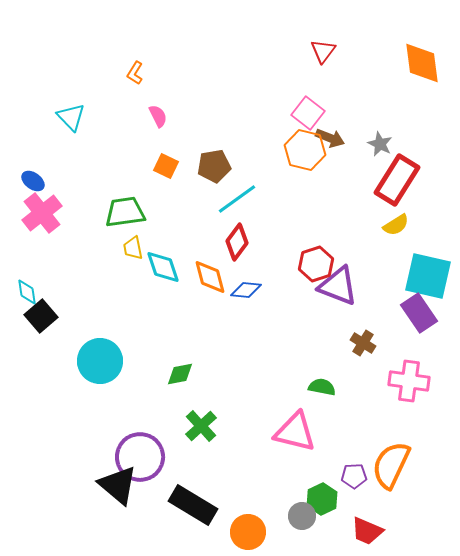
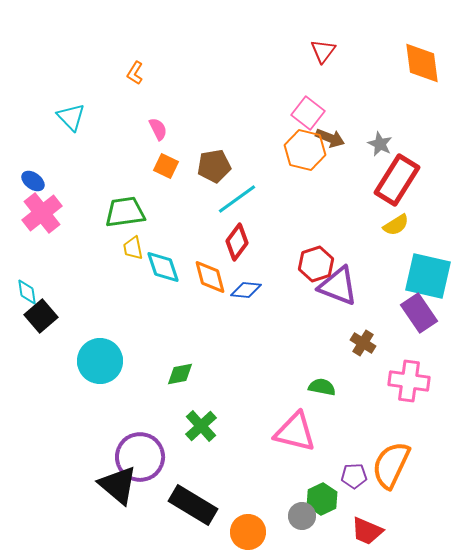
pink semicircle at (158, 116): moved 13 px down
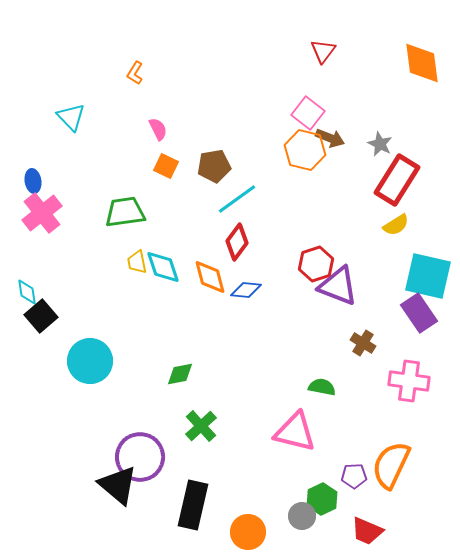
blue ellipse at (33, 181): rotated 45 degrees clockwise
yellow trapezoid at (133, 248): moved 4 px right, 14 px down
cyan circle at (100, 361): moved 10 px left
black rectangle at (193, 505): rotated 72 degrees clockwise
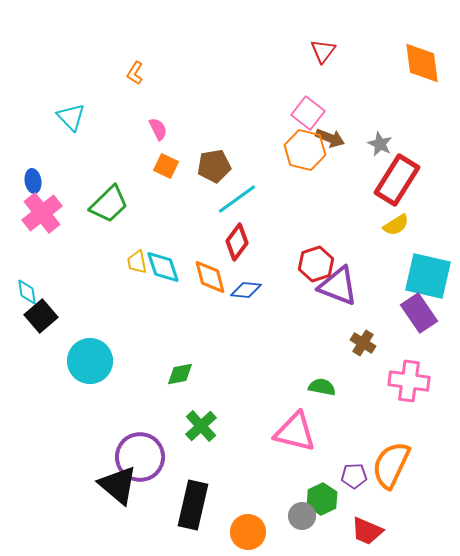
green trapezoid at (125, 212): moved 16 px left, 8 px up; rotated 144 degrees clockwise
